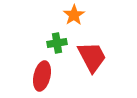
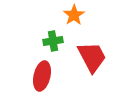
green cross: moved 4 px left, 2 px up
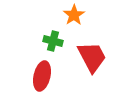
green cross: rotated 24 degrees clockwise
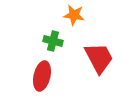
orange star: rotated 30 degrees counterclockwise
red trapezoid: moved 7 px right, 1 px down
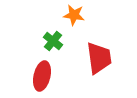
green cross: rotated 24 degrees clockwise
red trapezoid: rotated 20 degrees clockwise
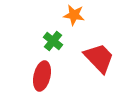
red trapezoid: rotated 36 degrees counterclockwise
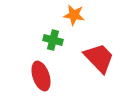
green cross: moved 1 px up; rotated 24 degrees counterclockwise
red ellipse: moved 1 px left; rotated 32 degrees counterclockwise
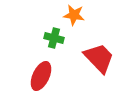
green cross: moved 1 px right, 2 px up
red ellipse: rotated 44 degrees clockwise
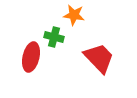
green cross: moved 1 px up
red ellipse: moved 10 px left, 19 px up; rotated 12 degrees counterclockwise
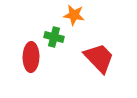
red ellipse: rotated 12 degrees counterclockwise
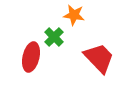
green cross: rotated 30 degrees clockwise
red ellipse: rotated 12 degrees clockwise
